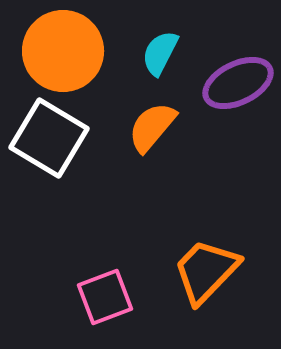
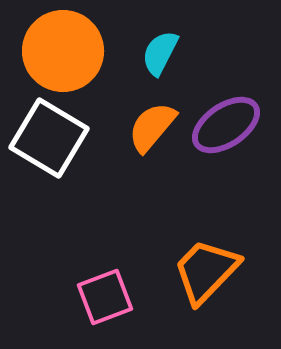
purple ellipse: moved 12 px left, 42 px down; rotated 8 degrees counterclockwise
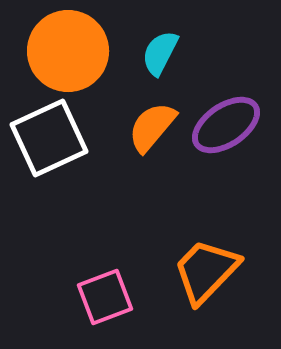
orange circle: moved 5 px right
white square: rotated 34 degrees clockwise
